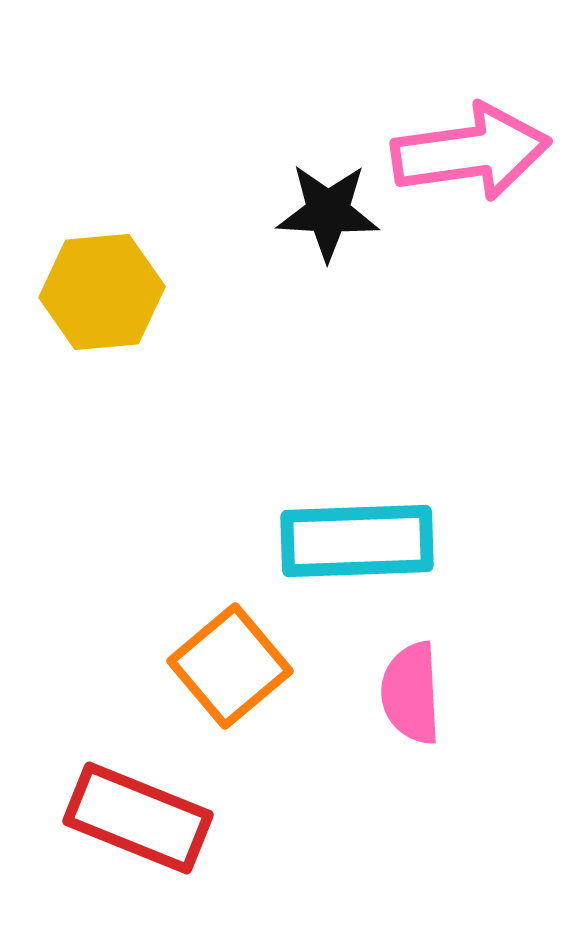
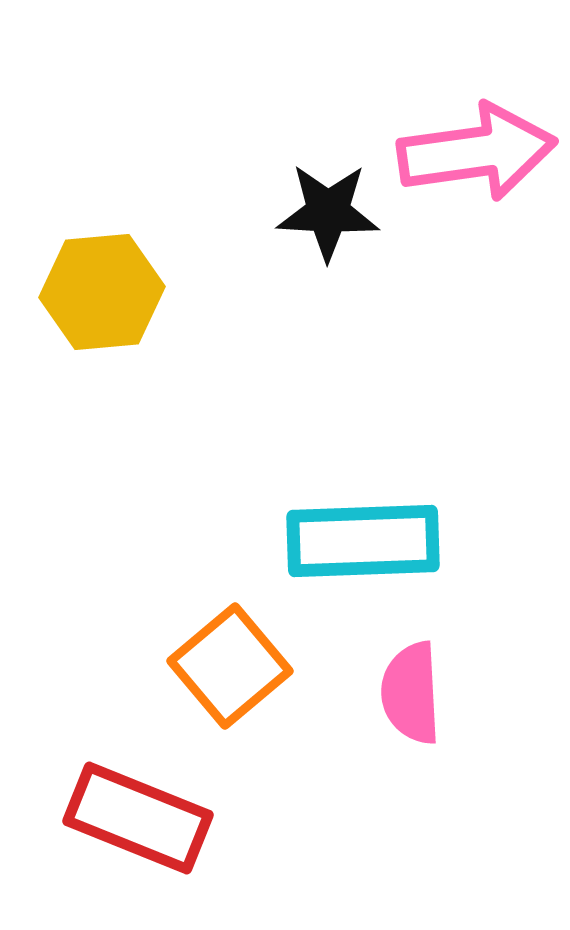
pink arrow: moved 6 px right
cyan rectangle: moved 6 px right
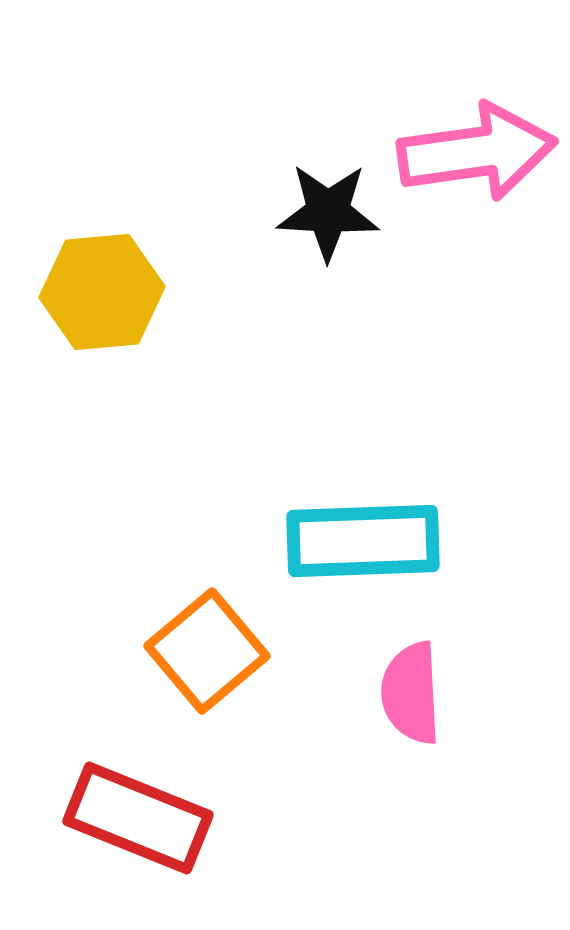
orange square: moved 23 px left, 15 px up
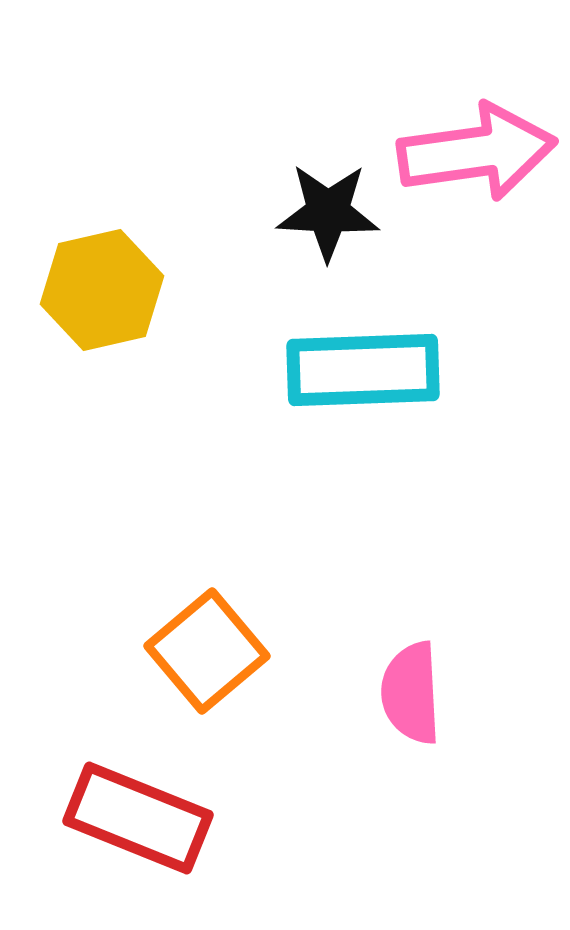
yellow hexagon: moved 2 px up; rotated 8 degrees counterclockwise
cyan rectangle: moved 171 px up
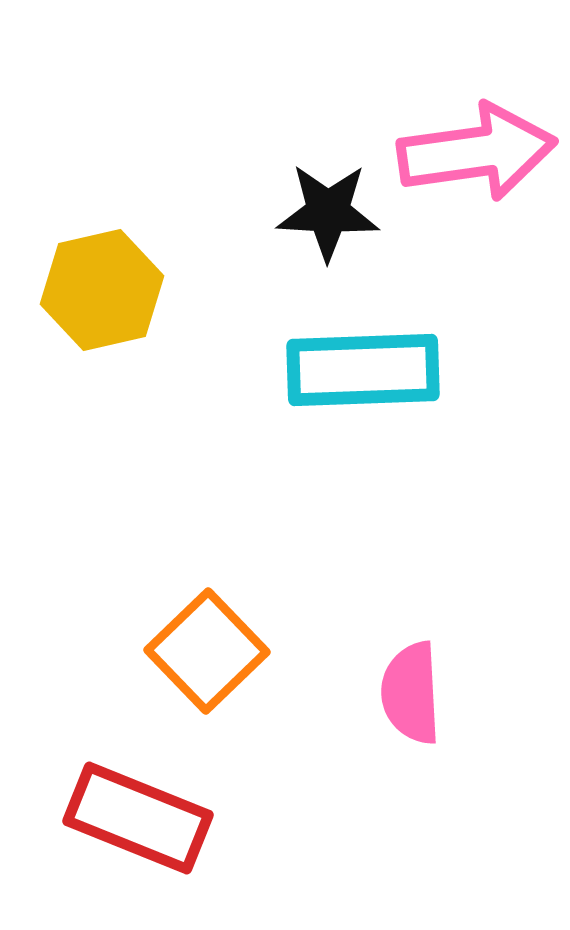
orange square: rotated 4 degrees counterclockwise
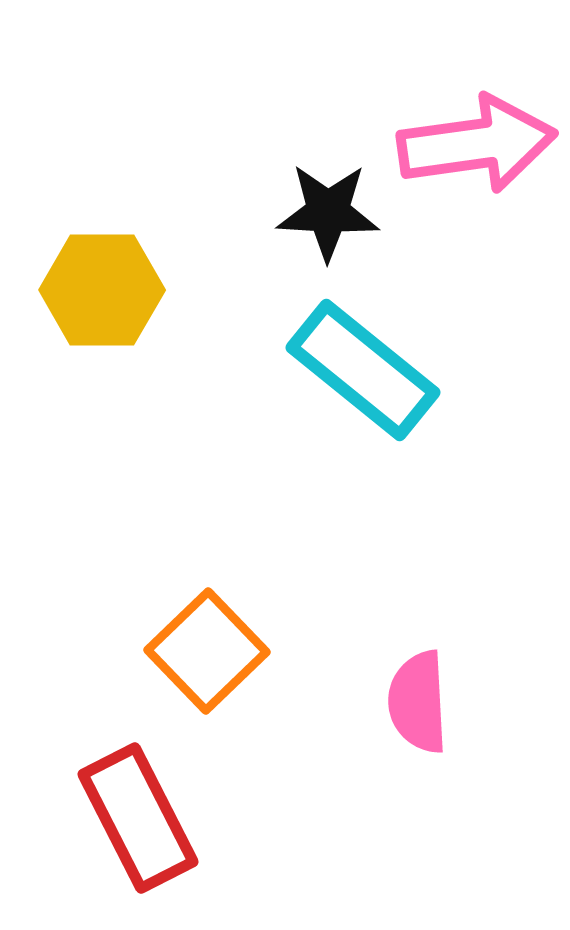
pink arrow: moved 8 px up
yellow hexagon: rotated 13 degrees clockwise
cyan rectangle: rotated 41 degrees clockwise
pink semicircle: moved 7 px right, 9 px down
red rectangle: rotated 41 degrees clockwise
